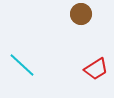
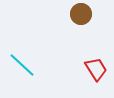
red trapezoid: rotated 90 degrees counterclockwise
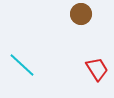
red trapezoid: moved 1 px right
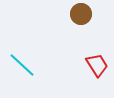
red trapezoid: moved 4 px up
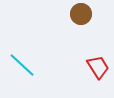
red trapezoid: moved 1 px right, 2 px down
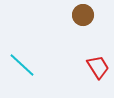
brown circle: moved 2 px right, 1 px down
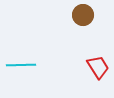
cyan line: moved 1 px left; rotated 44 degrees counterclockwise
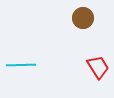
brown circle: moved 3 px down
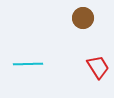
cyan line: moved 7 px right, 1 px up
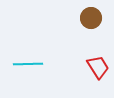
brown circle: moved 8 px right
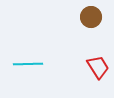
brown circle: moved 1 px up
